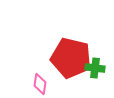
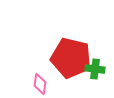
green cross: moved 1 px down
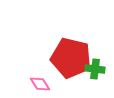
pink diamond: rotated 40 degrees counterclockwise
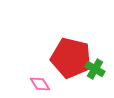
green cross: rotated 24 degrees clockwise
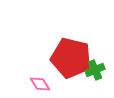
green cross: moved 1 px down; rotated 36 degrees clockwise
